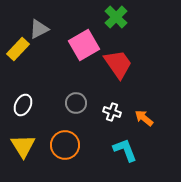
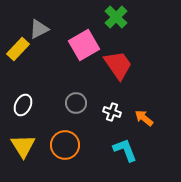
red trapezoid: moved 1 px down
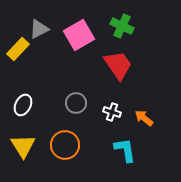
green cross: moved 6 px right, 9 px down; rotated 20 degrees counterclockwise
pink square: moved 5 px left, 10 px up
cyan L-shape: rotated 12 degrees clockwise
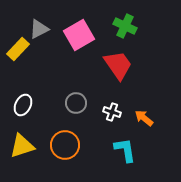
green cross: moved 3 px right
yellow triangle: moved 1 px left; rotated 44 degrees clockwise
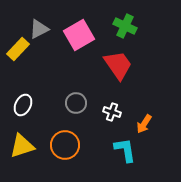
orange arrow: moved 6 px down; rotated 96 degrees counterclockwise
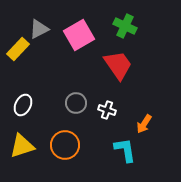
white cross: moved 5 px left, 2 px up
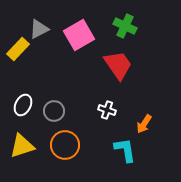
gray circle: moved 22 px left, 8 px down
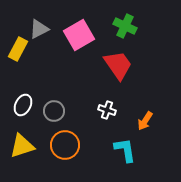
yellow rectangle: rotated 15 degrees counterclockwise
orange arrow: moved 1 px right, 3 px up
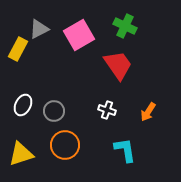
orange arrow: moved 3 px right, 9 px up
yellow triangle: moved 1 px left, 8 px down
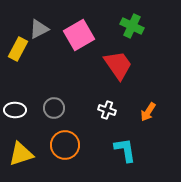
green cross: moved 7 px right
white ellipse: moved 8 px left, 5 px down; rotated 65 degrees clockwise
gray circle: moved 3 px up
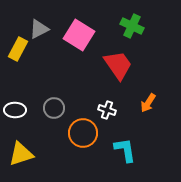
pink square: rotated 28 degrees counterclockwise
orange arrow: moved 9 px up
orange circle: moved 18 px right, 12 px up
